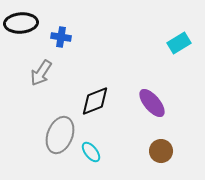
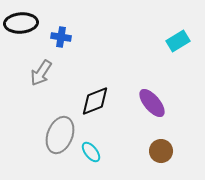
cyan rectangle: moved 1 px left, 2 px up
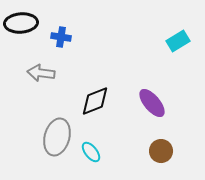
gray arrow: rotated 64 degrees clockwise
gray ellipse: moved 3 px left, 2 px down; rotated 6 degrees counterclockwise
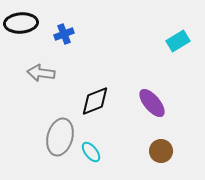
blue cross: moved 3 px right, 3 px up; rotated 30 degrees counterclockwise
gray ellipse: moved 3 px right
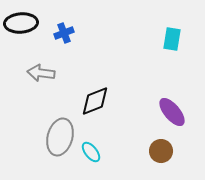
blue cross: moved 1 px up
cyan rectangle: moved 6 px left, 2 px up; rotated 50 degrees counterclockwise
purple ellipse: moved 20 px right, 9 px down
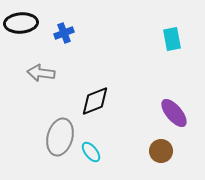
cyan rectangle: rotated 20 degrees counterclockwise
purple ellipse: moved 2 px right, 1 px down
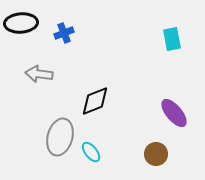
gray arrow: moved 2 px left, 1 px down
brown circle: moved 5 px left, 3 px down
